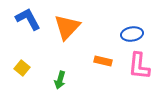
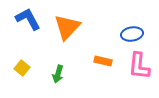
green arrow: moved 2 px left, 6 px up
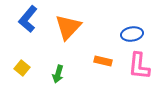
blue L-shape: rotated 112 degrees counterclockwise
orange triangle: moved 1 px right
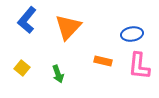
blue L-shape: moved 1 px left, 1 px down
green arrow: rotated 36 degrees counterclockwise
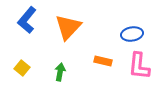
green arrow: moved 2 px right, 2 px up; rotated 150 degrees counterclockwise
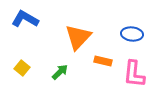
blue L-shape: moved 2 px left, 1 px up; rotated 80 degrees clockwise
orange triangle: moved 10 px right, 10 px down
blue ellipse: rotated 15 degrees clockwise
pink L-shape: moved 5 px left, 8 px down
green arrow: rotated 36 degrees clockwise
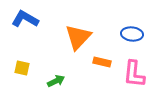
orange rectangle: moved 1 px left, 1 px down
yellow square: rotated 28 degrees counterclockwise
green arrow: moved 4 px left, 9 px down; rotated 18 degrees clockwise
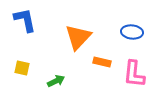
blue L-shape: moved 1 px down; rotated 48 degrees clockwise
blue ellipse: moved 2 px up
